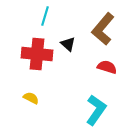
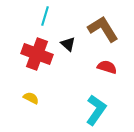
brown L-shape: rotated 108 degrees clockwise
red cross: rotated 16 degrees clockwise
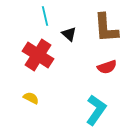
cyan line: rotated 30 degrees counterclockwise
brown L-shape: moved 3 px right, 1 px up; rotated 152 degrees counterclockwise
black triangle: moved 1 px right, 10 px up
red cross: moved 1 px right, 1 px down; rotated 12 degrees clockwise
red semicircle: rotated 144 degrees clockwise
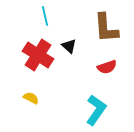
black triangle: moved 12 px down
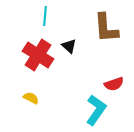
cyan line: rotated 18 degrees clockwise
red semicircle: moved 7 px right, 17 px down
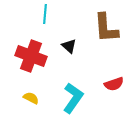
cyan line: moved 2 px up
red cross: moved 7 px left, 1 px down; rotated 12 degrees counterclockwise
cyan L-shape: moved 23 px left, 12 px up
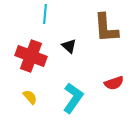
red semicircle: moved 1 px up
yellow semicircle: moved 1 px left, 1 px up; rotated 21 degrees clockwise
